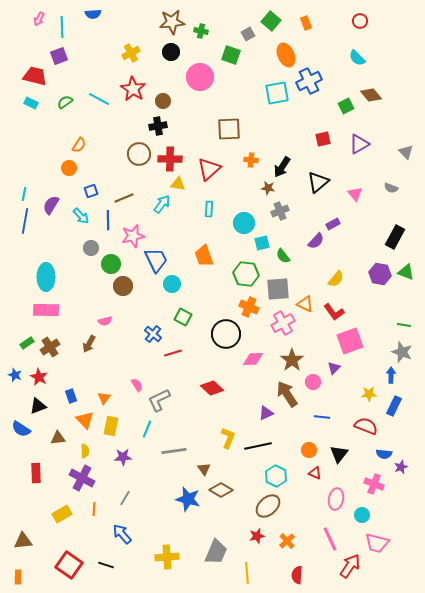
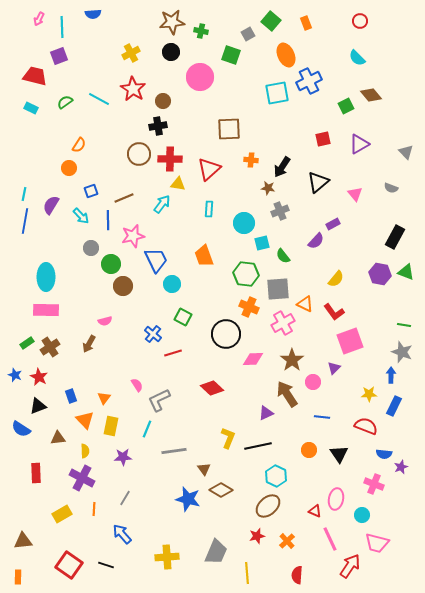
cyan rectangle at (31, 103): moved 5 px down
black triangle at (339, 454): rotated 12 degrees counterclockwise
red triangle at (315, 473): moved 38 px down
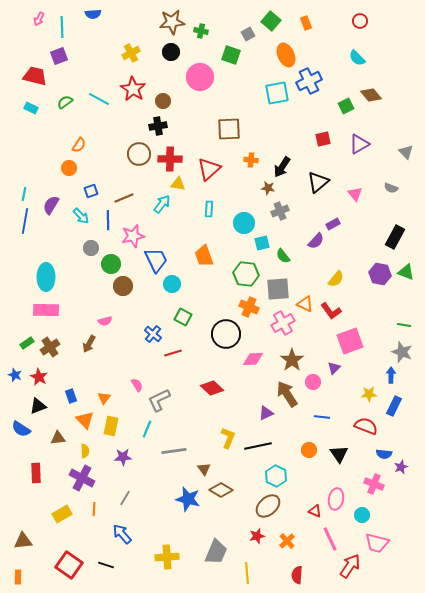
red L-shape at (334, 312): moved 3 px left, 1 px up
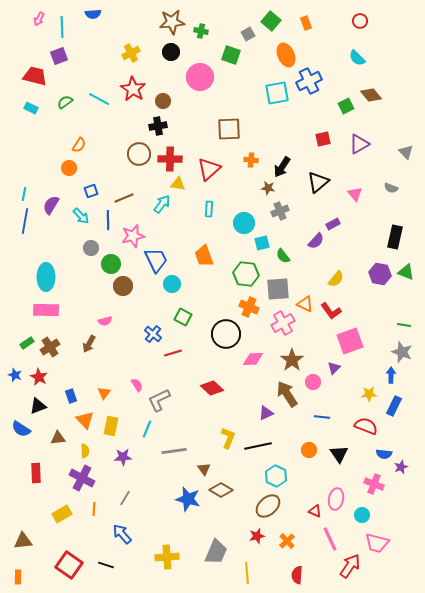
black rectangle at (395, 237): rotated 15 degrees counterclockwise
orange triangle at (104, 398): moved 5 px up
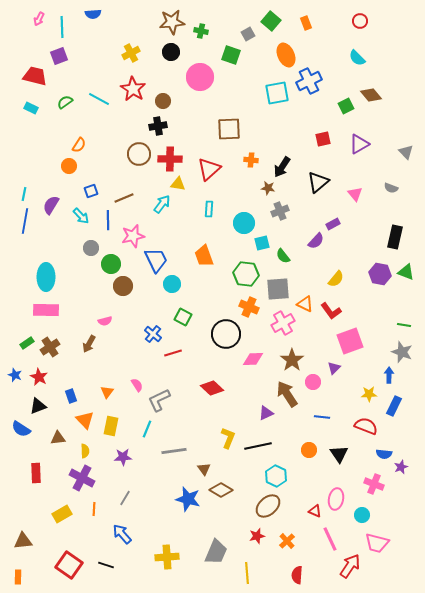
orange circle at (69, 168): moved 2 px up
blue arrow at (391, 375): moved 2 px left
orange triangle at (104, 393): moved 3 px right, 1 px up
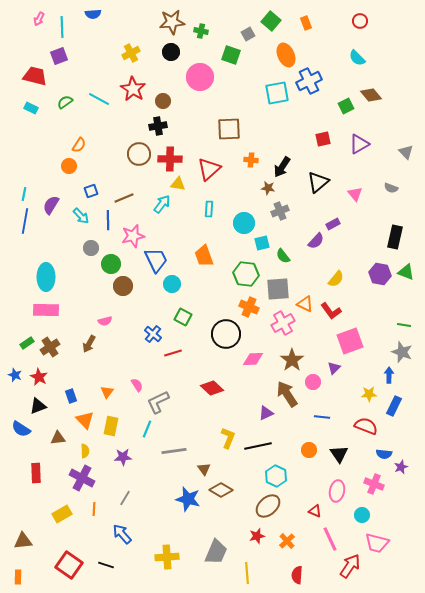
gray L-shape at (159, 400): moved 1 px left, 2 px down
pink ellipse at (336, 499): moved 1 px right, 8 px up
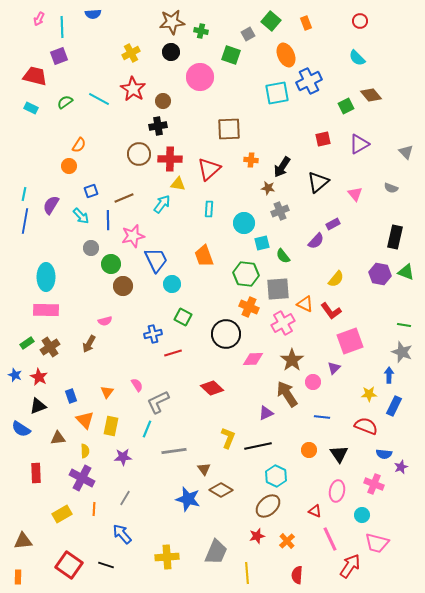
blue cross at (153, 334): rotated 36 degrees clockwise
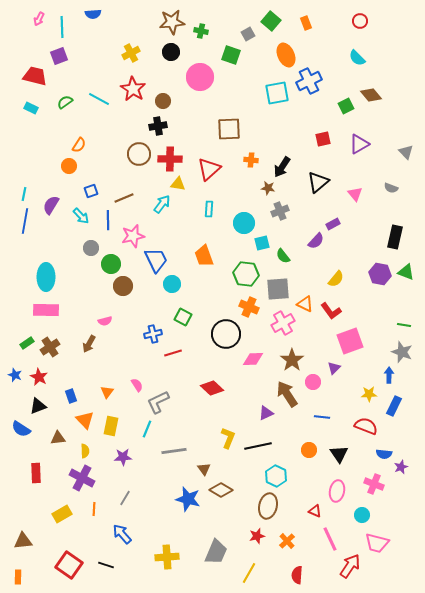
brown ellipse at (268, 506): rotated 35 degrees counterclockwise
yellow line at (247, 573): moved 2 px right; rotated 35 degrees clockwise
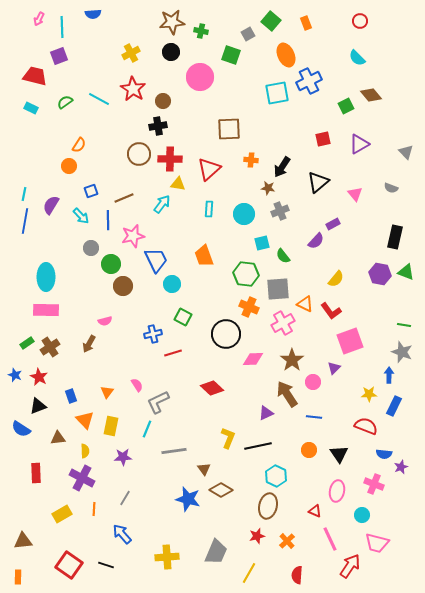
cyan circle at (244, 223): moved 9 px up
blue line at (322, 417): moved 8 px left
